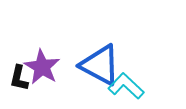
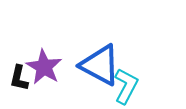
purple star: moved 2 px right
cyan L-shape: rotated 75 degrees clockwise
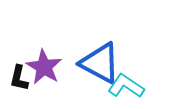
blue triangle: moved 2 px up
cyan L-shape: rotated 84 degrees counterclockwise
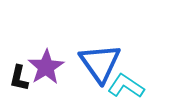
blue triangle: rotated 27 degrees clockwise
purple star: moved 2 px right; rotated 9 degrees clockwise
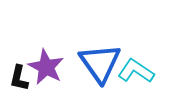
purple star: rotated 12 degrees counterclockwise
cyan L-shape: moved 10 px right, 15 px up
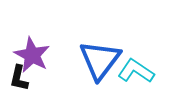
blue triangle: moved 3 px up; rotated 12 degrees clockwise
purple star: moved 14 px left, 12 px up
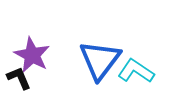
black L-shape: rotated 144 degrees clockwise
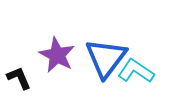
purple star: moved 25 px right
blue triangle: moved 6 px right, 2 px up
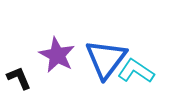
blue triangle: moved 1 px down
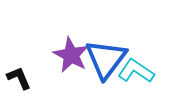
purple star: moved 14 px right
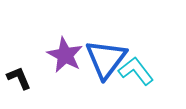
purple star: moved 6 px left
cyan L-shape: rotated 18 degrees clockwise
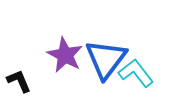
cyan L-shape: moved 2 px down
black L-shape: moved 3 px down
